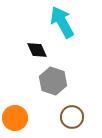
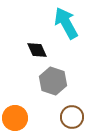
cyan arrow: moved 4 px right, 1 px down
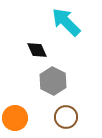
cyan arrow: moved 1 px up; rotated 16 degrees counterclockwise
gray hexagon: rotated 8 degrees clockwise
brown circle: moved 6 px left
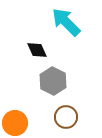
orange circle: moved 5 px down
